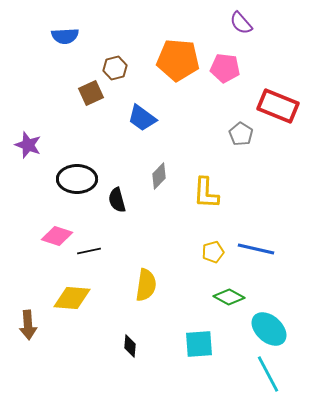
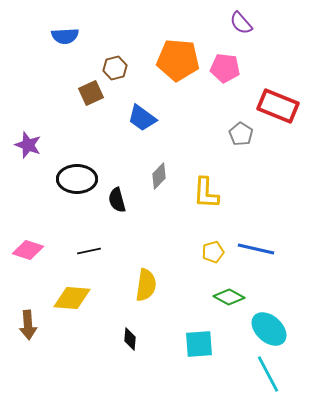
pink diamond: moved 29 px left, 14 px down
black diamond: moved 7 px up
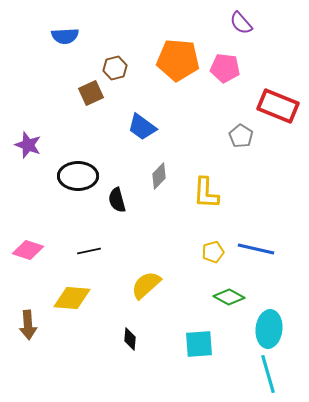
blue trapezoid: moved 9 px down
gray pentagon: moved 2 px down
black ellipse: moved 1 px right, 3 px up
yellow semicircle: rotated 140 degrees counterclockwise
cyan ellipse: rotated 54 degrees clockwise
cyan line: rotated 12 degrees clockwise
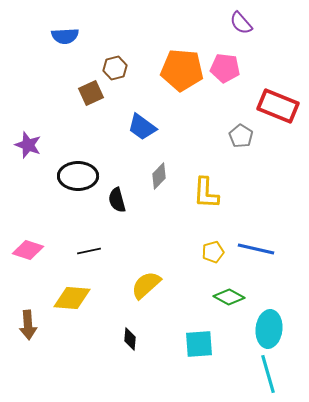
orange pentagon: moved 4 px right, 10 px down
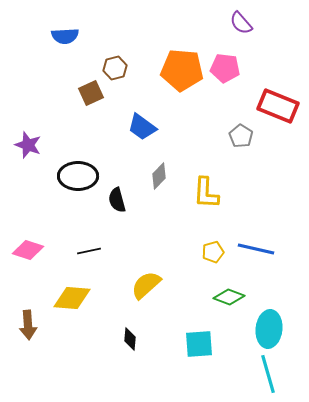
green diamond: rotated 8 degrees counterclockwise
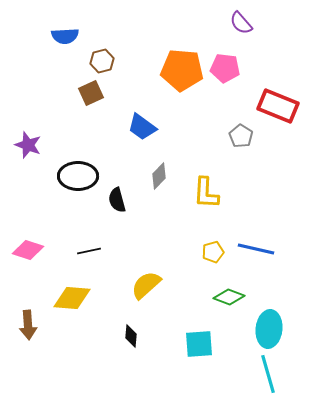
brown hexagon: moved 13 px left, 7 px up
black diamond: moved 1 px right, 3 px up
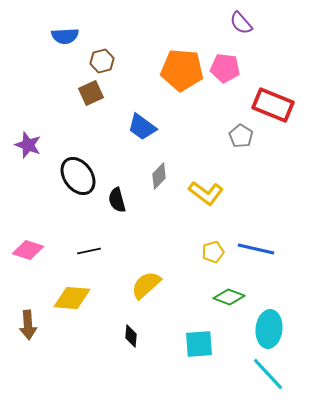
red rectangle: moved 5 px left, 1 px up
black ellipse: rotated 54 degrees clockwise
yellow L-shape: rotated 56 degrees counterclockwise
cyan line: rotated 27 degrees counterclockwise
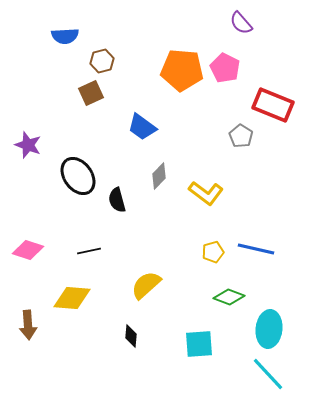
pink pentagon: rotated 20 degrees clockwise
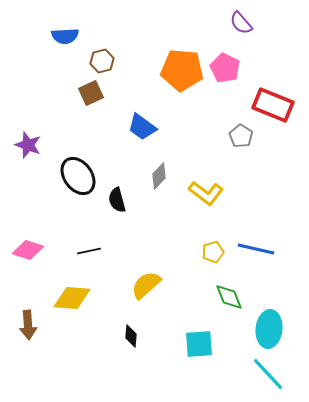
green diamond: rotated 48 degrees clockwise
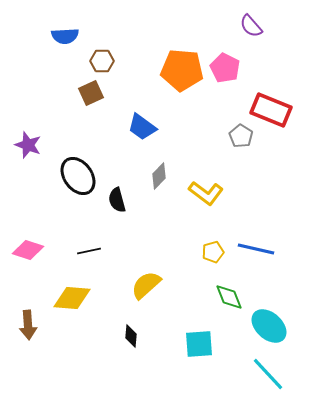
purple semicircle: moved 10 px right, 3 px down
brown hexagon: rotated 15 degrees clockwise
red rectangle: moved 2 px left, 5 px down
cyan ellipse: moved 3 px up; rotated 54 degrees counterclockwise
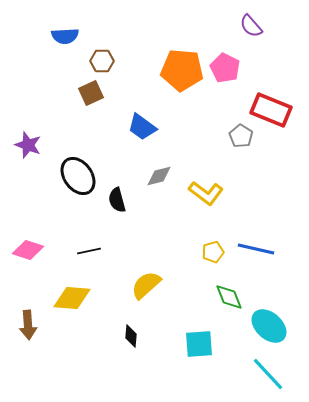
gray diamond: rotated 32 degrees clockwise
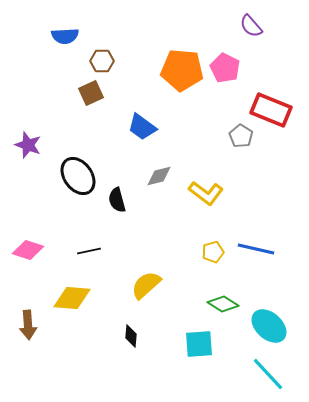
green diamond: moved 6 px left, 7 px down; rotated 36 degrees counterclockwise
